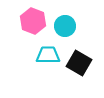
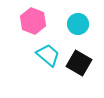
cyan circle: moved 13 px right, 2 px up
cyan trapezoid: rotated 40 degrees clockwise
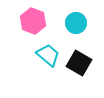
cyan circle: moved 2 px left, 1 px up
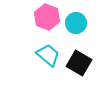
pink hexagon: moved 14 px right, 4 px up
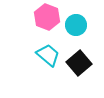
cyan circle: moved 2 px down
black square: rotated 20 degrees clockwise
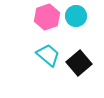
pink hexagon: rotated 20 degrees clockwise
cyan circle: moved 9 px up
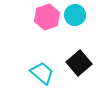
cyan circle: moved 1 px left, 1 px up
cyan trapezoid: moved 6 px left, 18 px down
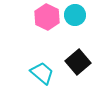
pink hexagon: rotated 15 degrees counterclockwise
black square: moved 1 px left, 1 px up
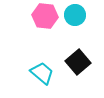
pink hexagon: moved 2 px left, 1 px up; rotated 20 degrees counterclockwise
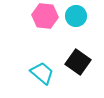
cyan circle: moved 1 px right, 1 px down
black square: rotated 15 degrees counterclockwise
